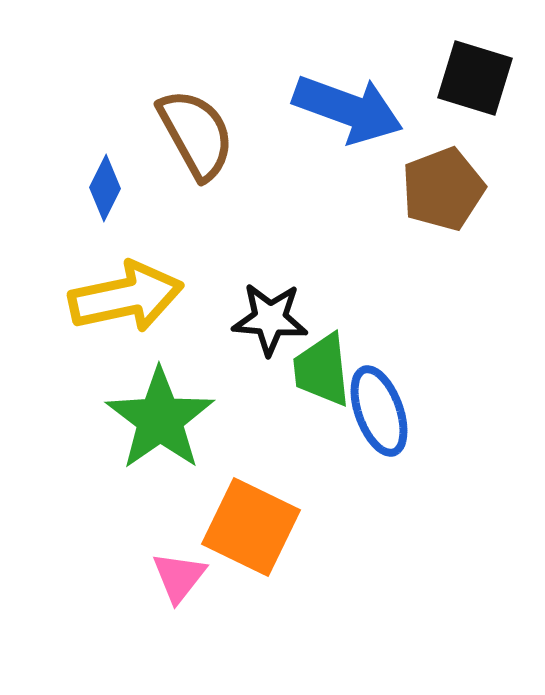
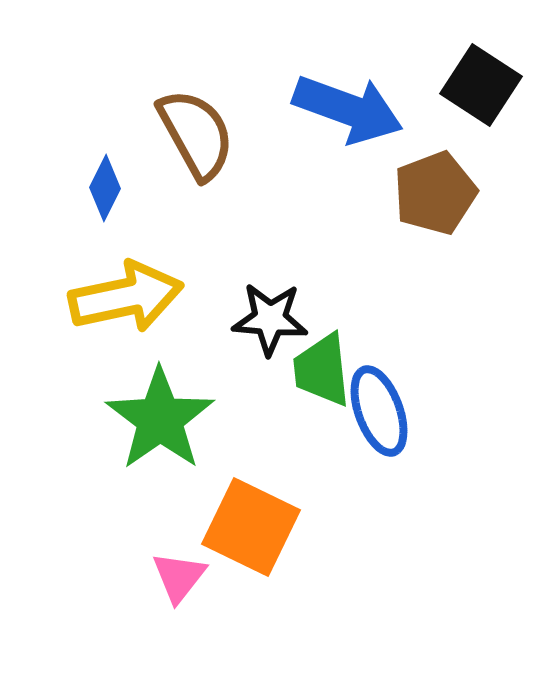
black square: moved 6 px right, 7 px down; rotated 16 degrees clockwise
brown pentagon: moved 8 px left, 4 px down
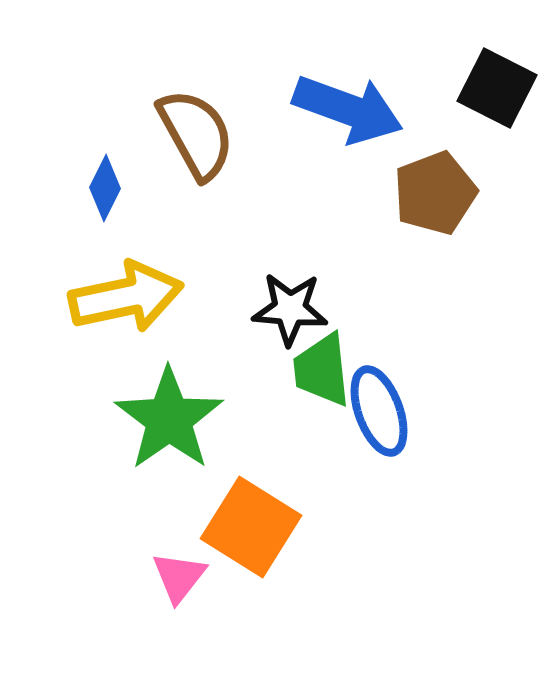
black square: moved 16 px right, 3 px down; rotated 6 degrees counterclockwise
black star: moved 20 px right, 10 px up
green star: moved 9 px right
orange square: rotated 6 degrees clockwise
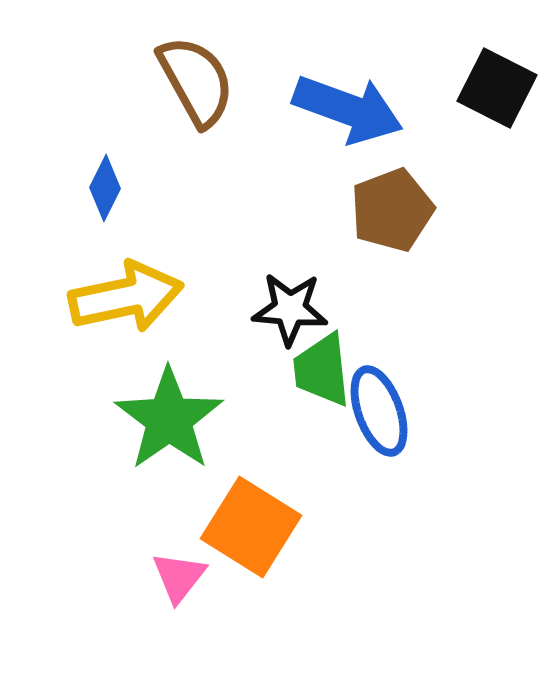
brown semicircle: moved 53 px up
brown pentagon: moved 43 px left, 17 px down
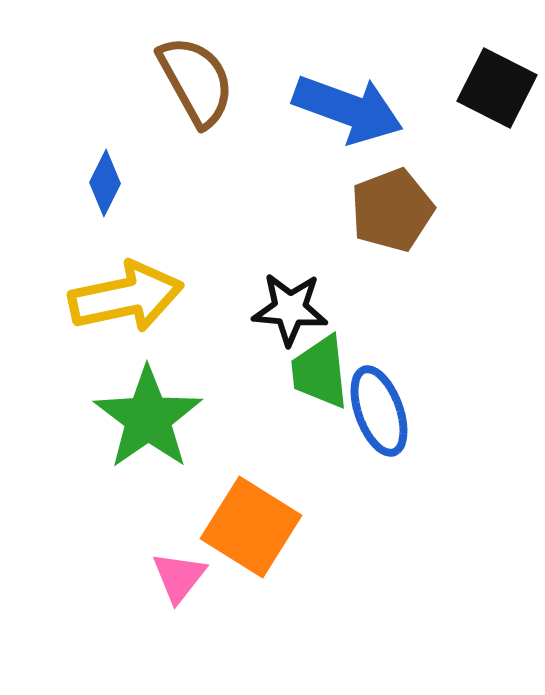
blue diamond: moved 5 px up
green trapezoid: moved 2 px left, 2 px down
green star: moved 21 px left, 1 px up
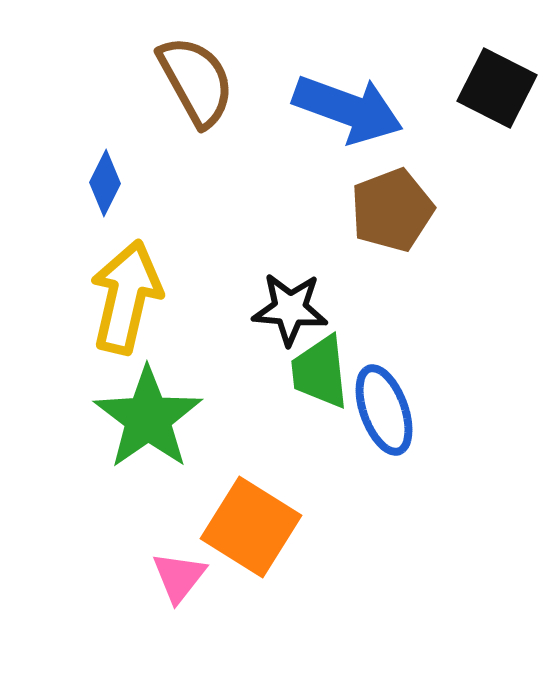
yellow arrow: rotated 65 degrees counterclockwise
blue ellipse: moved 5 px right, 1 px up
